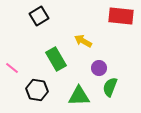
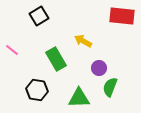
red rectangle: moved 1 px right
pink line: moved 18 px up
green triangle: moved 2 px down
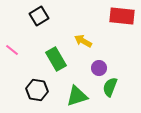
green triangle: moved 2 px left, 2 px up; rotated 15 degrees counterclockwise
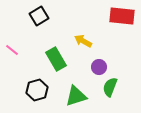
purple circle: moved 1 px up
black hexagon: rotated 25 degrees counterclockwise
green triangle: moved 1 px left
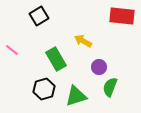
black hexagon: moved 7 px right, 1 px up
